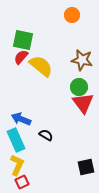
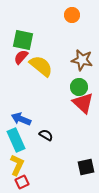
red triangle: rotated 10 degrees counterclockwise
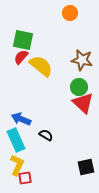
orange circle: moved 2 px left, 2 px up
red square: moved 3 px right, 4 px up; rotated 16 degrees clockwise
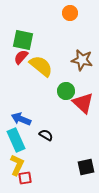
green circle: moved 13 px left, 4 px down
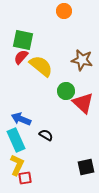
orange circle: moved 6 px left, 2 px up
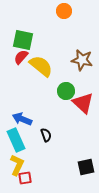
blue arrow: moved 1 px right
black semicircle: rotated 40 degrees clockwise
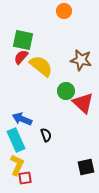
brown star: moved 1 px left
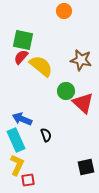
red square: moved 3 px right, 2 px down
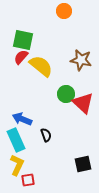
green circle: moved 3 px down
black square: moved 3 px left, 3 px up
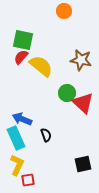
green circle: moved 1 px right, 1 px up
cyan rectangle: moved 2 px up
